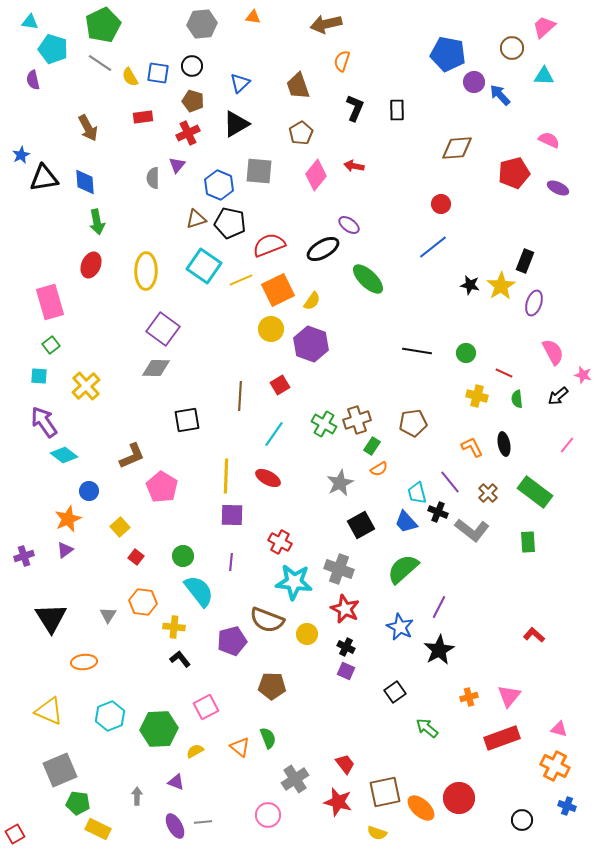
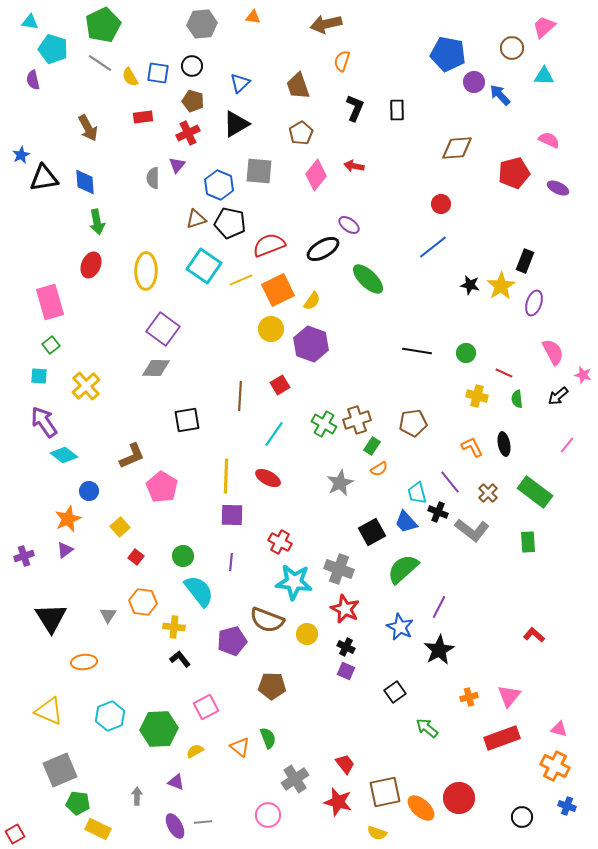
black square at (361, 525): moved 11 px right, 7 px down
black circle at (522, 820): moved 3 px up
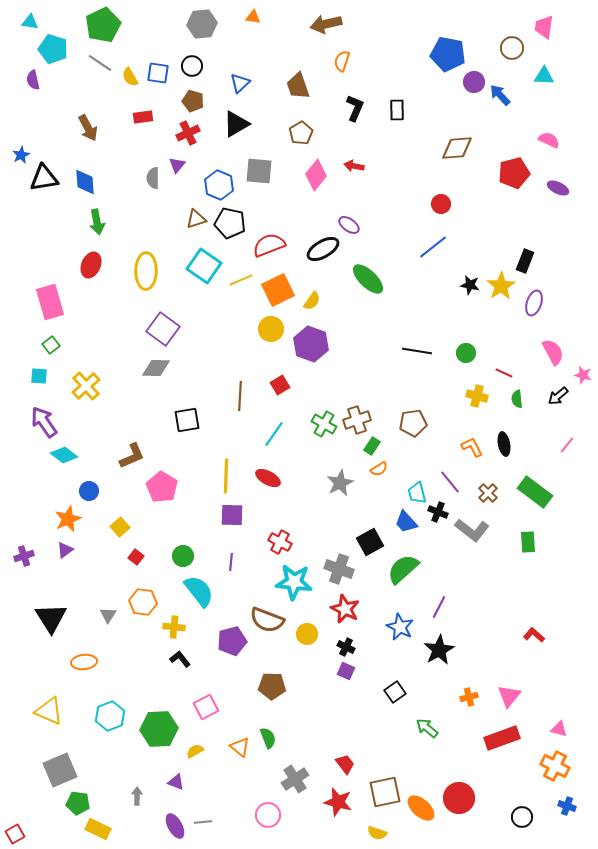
pink trapezoid at (544, 27): rotated 40 degrees counterclockwise
black square at (372, 532): moved 2 px left, 10 px down
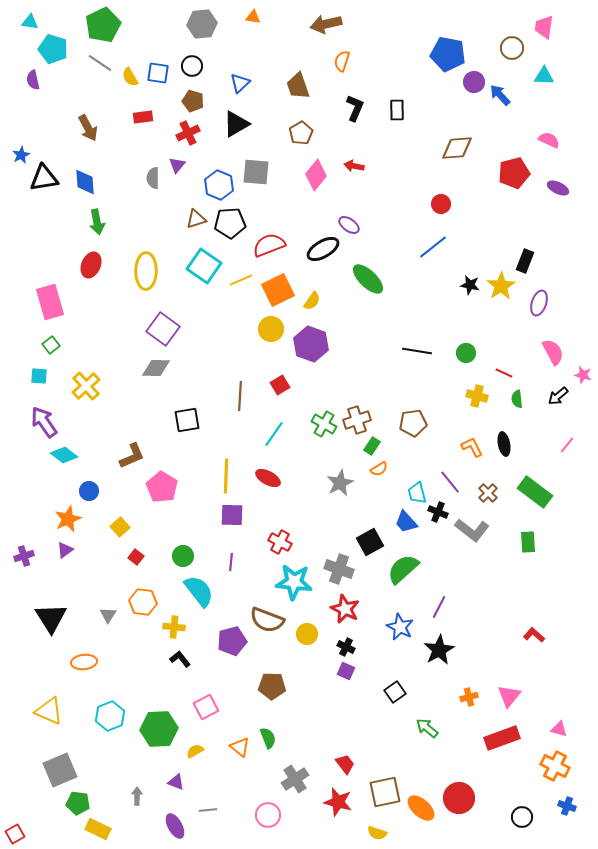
gray square at (259, 171): moved 3 px left, 1 px down
black pentagon at (230, 223): rotated 16 degrees counterclockwise
purple ellipse at (534, 303): moved 5 px right
gray line at (203, 822): moved 5 px right, 12 px up
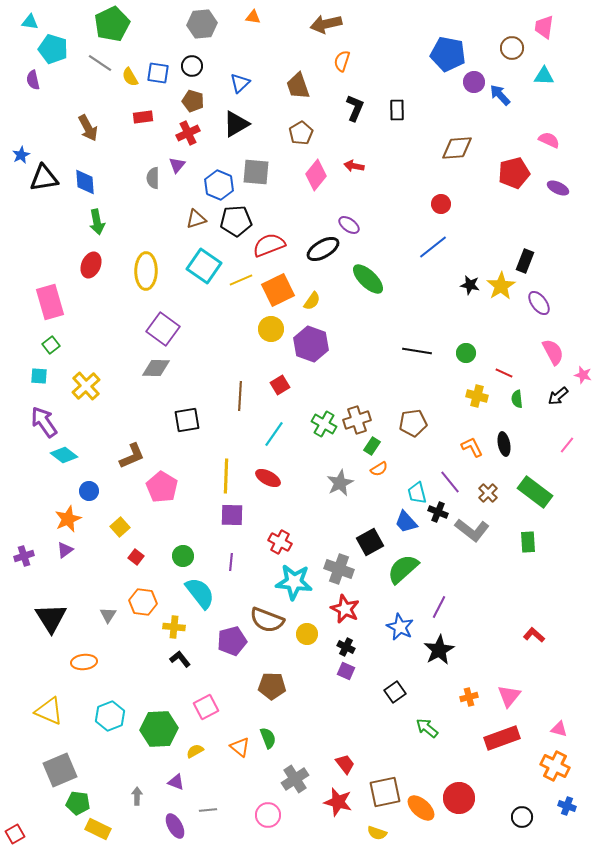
green pentagon at (103, 25): moved 9 px right, 1 px up
black pentagon at (230, 223): moved 6 px right, 2 px up
purple ellipse at (539, 303): rotated 55 degrees counterclockwise
cyan semicircle at (199, 591): moved 1 px right, 2 px down
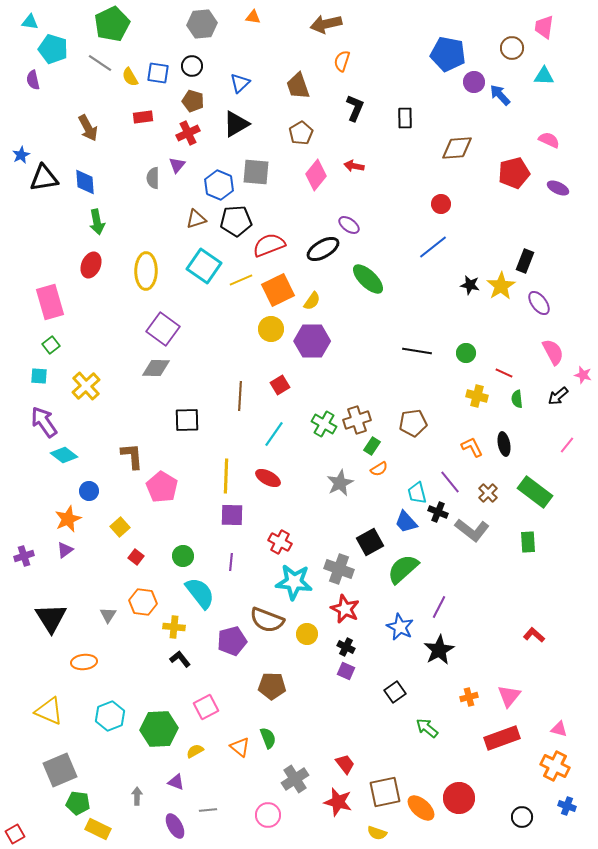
black rectangle at (397, 110): moved 8 px right, 8 px down
purple hexagon at (311, 344): moved 1 px right, 3 px up; rotated 20 degrees counterclockwise
black square at (187, 420): rotated 8 degrees clockwise
brown L-shape at (132, 456): rotated 72 degrees counterclockwise
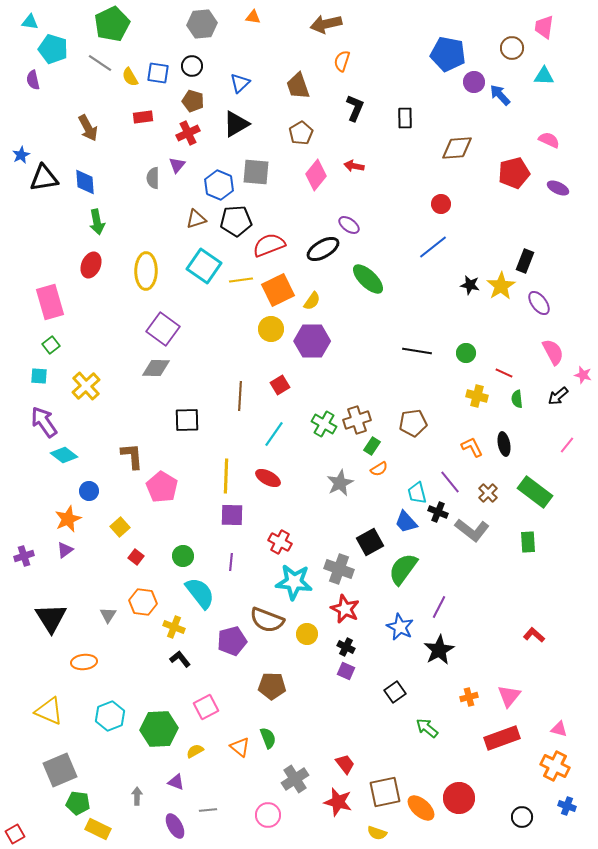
yellow line at (241, 280): rotated 15 degrees clockwise
green semicircle at (403, 569): rotated 12 degrees counterclockwise
yellow cross at (174, 627): rotated 15 degrees clockwise
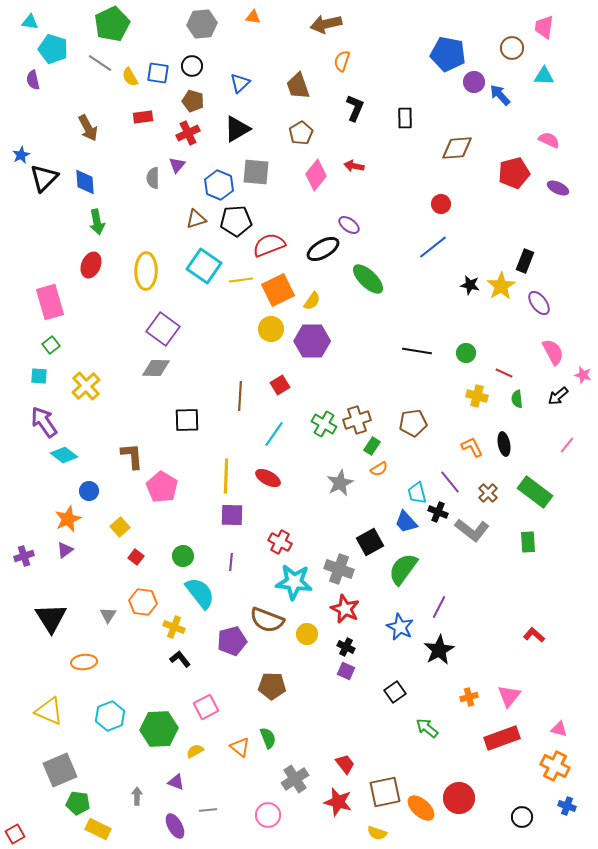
black triangle at (236, 124): moved 1 px right, 5 px down
black triangle at (44, 178): rotated 36 degrees counterclockwise
